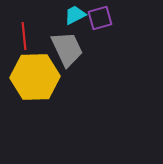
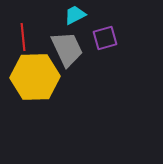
purple square: moved 5 px right, 20 px down
red line: moved 1 px left, 1 px down
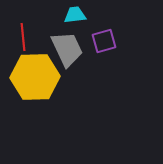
cyan trapezoid: rotated 20 degrees clockwise
purple square: moved 1 px left, 3 px down
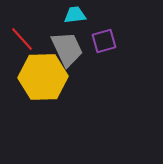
red line: moved 1 px left, 2 px down; rotated 36 degrees counterclockwise
yellow hexagon: moved 8 px right
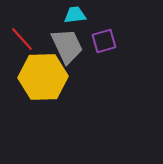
gray trapezoid: moved 3 px up
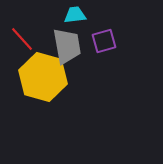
gray trapezoid: rotated 15 degrees clockwise
yellow hexagon: rotated 18 degrees clockwise
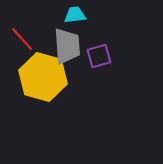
purple square: moved 5 px left, 15 px down
gray trapezoid: rotated 6 degrees clockwise
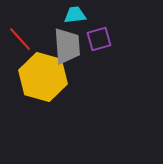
red line: moved 2 px left
purple square: moved 17 px up
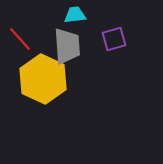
purple square: moved 15 px right
yellow hexagon: moved 2 px down; rotated 9 degrees clockwise
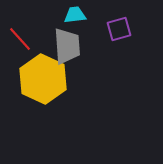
purple square: moved 5 px right, 10 px up
